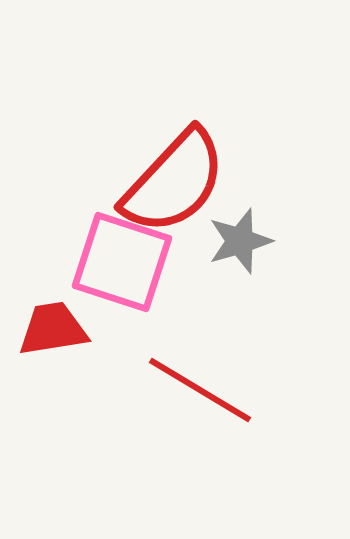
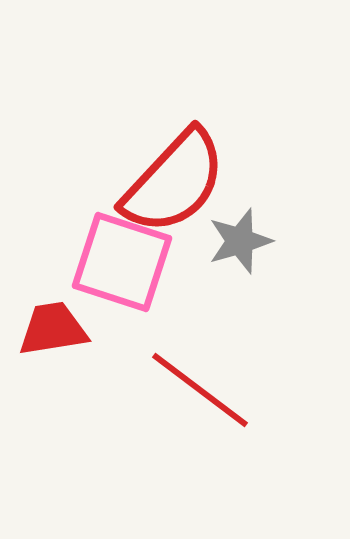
red line: rotated 6 degrees clockwise
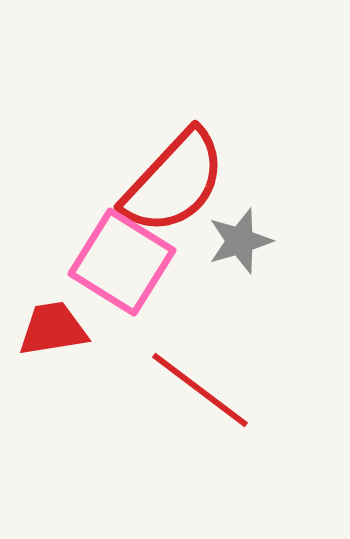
pink square: rotated 14 degrees clockwise
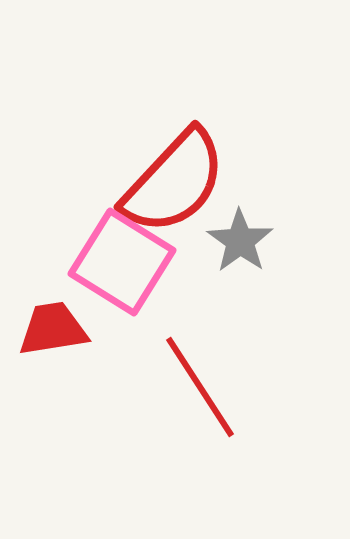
gray star: rotated 20 degrees counterclockwise
red line: moved 3 px up; rotated 20 degrees clockwise
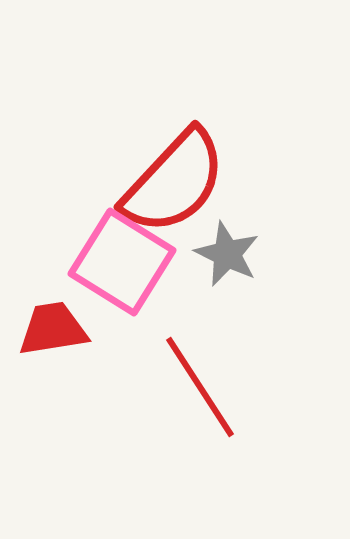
gray star: moved 13 px left, 13 px down; rotated 10 degrees counterclockwise
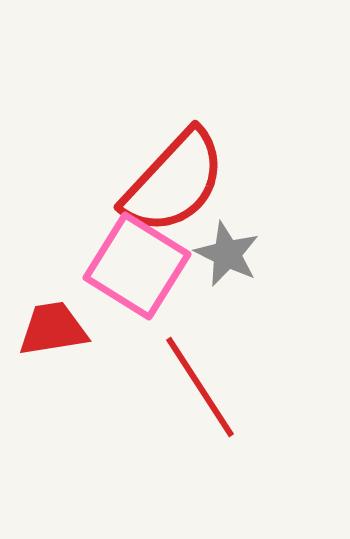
pink square: moved 15 px right, 4 px down
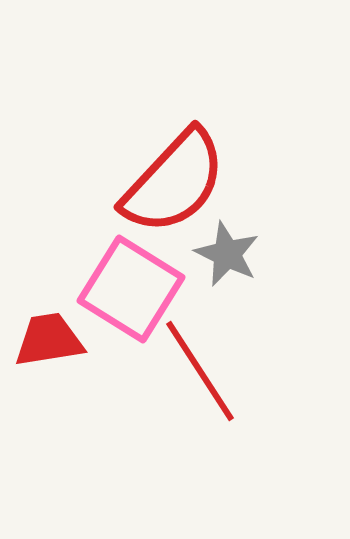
pink square: moved 6 px left, 23 px down
red trapezoid: moved 4 px left, 11 px down
red line: moved 16 px up
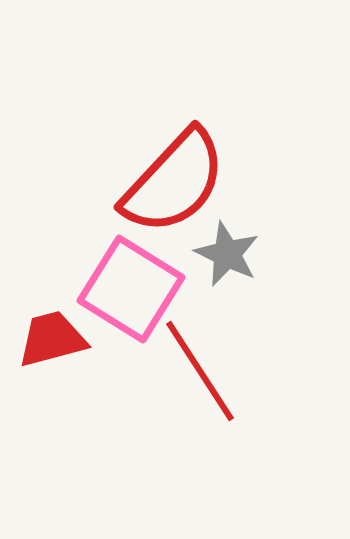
red trapezoid: moved 3 px right, 1 px up; rotated 6 degrees counterclockwise
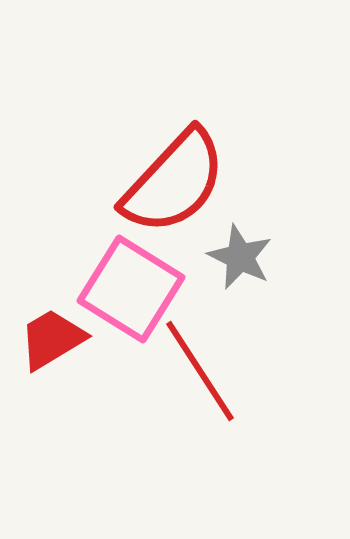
gray star: moved 13 px right, 3 px down
red trapezoid: rotated 16 degrees counterclockwise
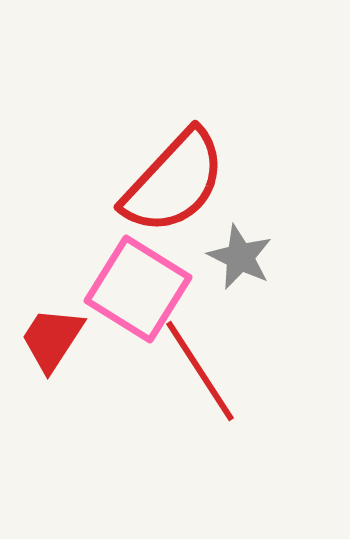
pink square: moved 7 px right
red trapezoid: rotated 26 degrees counterclockwise
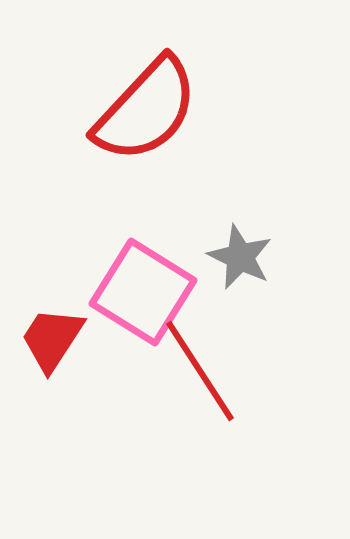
red semicircle: moved 28 px left, 72 px up
pink square: moved 5 px right, 3 px down
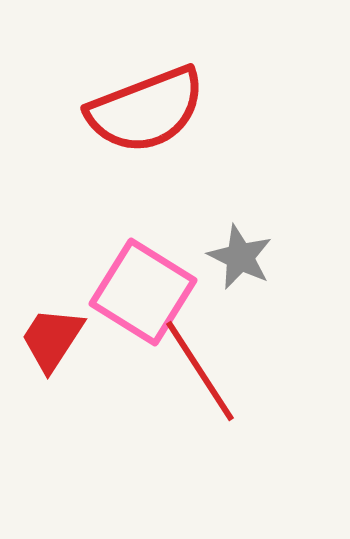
red semicircle: rotated 26 degrees clockwise
